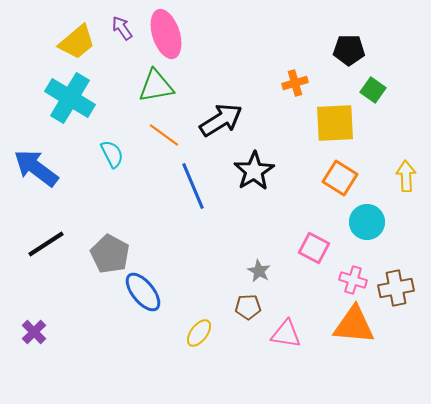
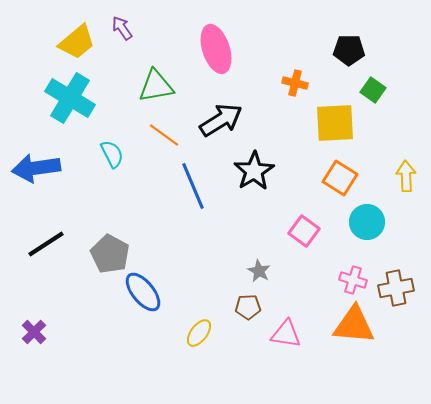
pink ellipse: moved 50 px right, 15 px down
orange cross: rotated 30 degrees clockwise
blue arrow: rotated 45 degrees counterclockwise
pink square: moved 10 px left, 17 px up; rotated 8 degrees clockwise
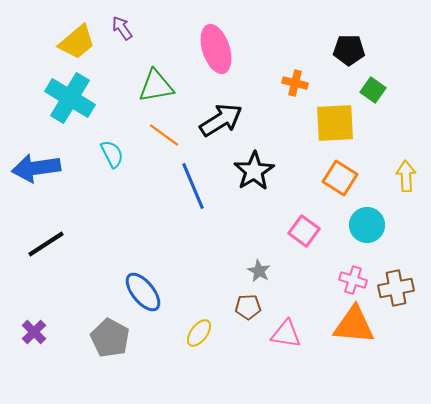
cyan circle: moved 3 px down
gray pentagon: moved 84 px down
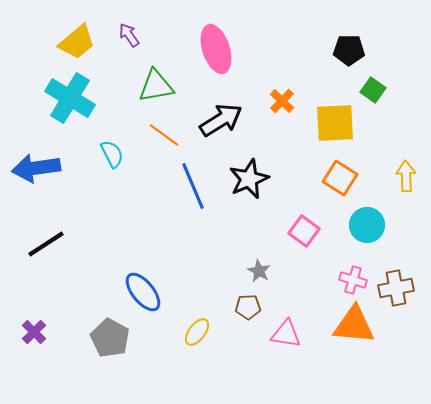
purple arrow: moved 7 px right, 7 px down
orange cross: moved 13 px left, 18 px down; rotated 30 degrees clockwise
black star: moved 5 px left, 8 px down; rotated 9 degrees clockwise
yellow ellipse: moved 2 px left, 1 px up
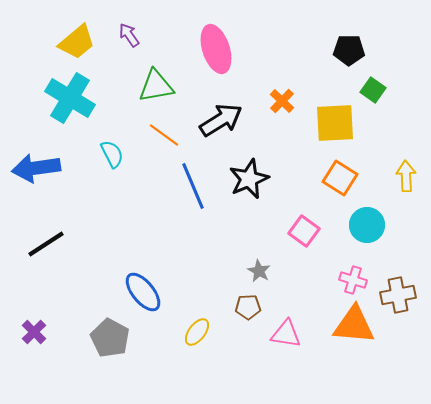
brown cross: moved 2 px right, 7 px down
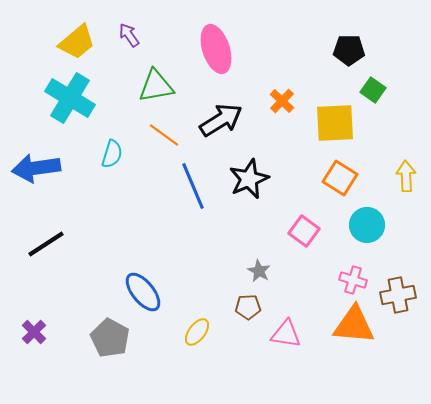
cyan semicircle: rotated 44 degrees clockwise
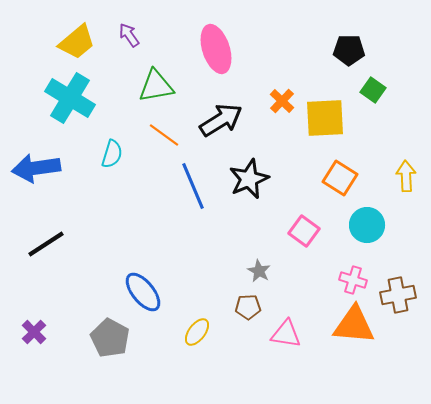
yellow square: moved 10 px left, 5 px up
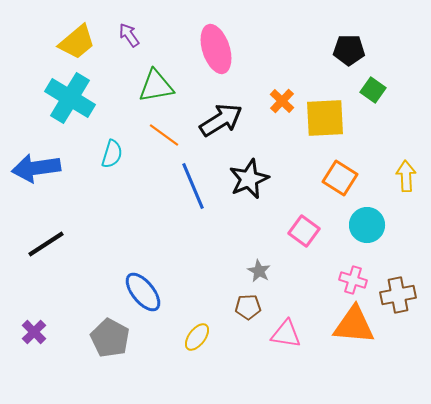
yellow ellipse: moved 5 px down
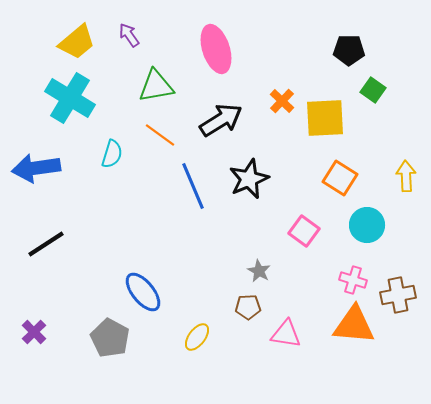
orange line: moved 4 px left
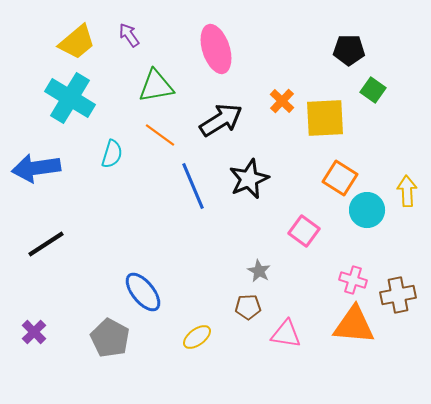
yellow arrow: moved 1 px right, 15 px down
cyan circle: moved 15 px up
yellow ellipse: rotated 16 degrees clockwise
